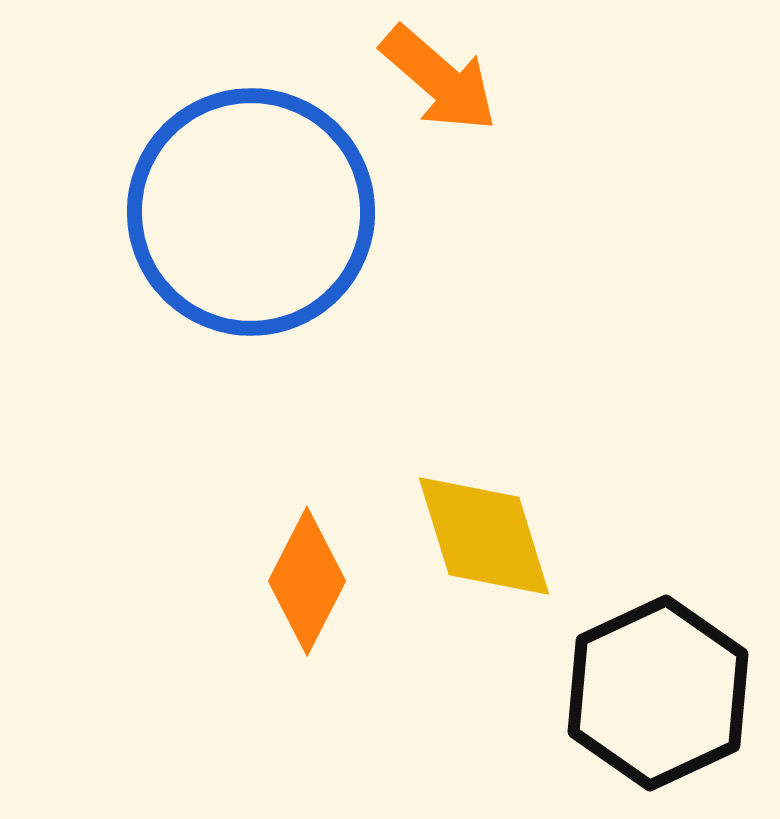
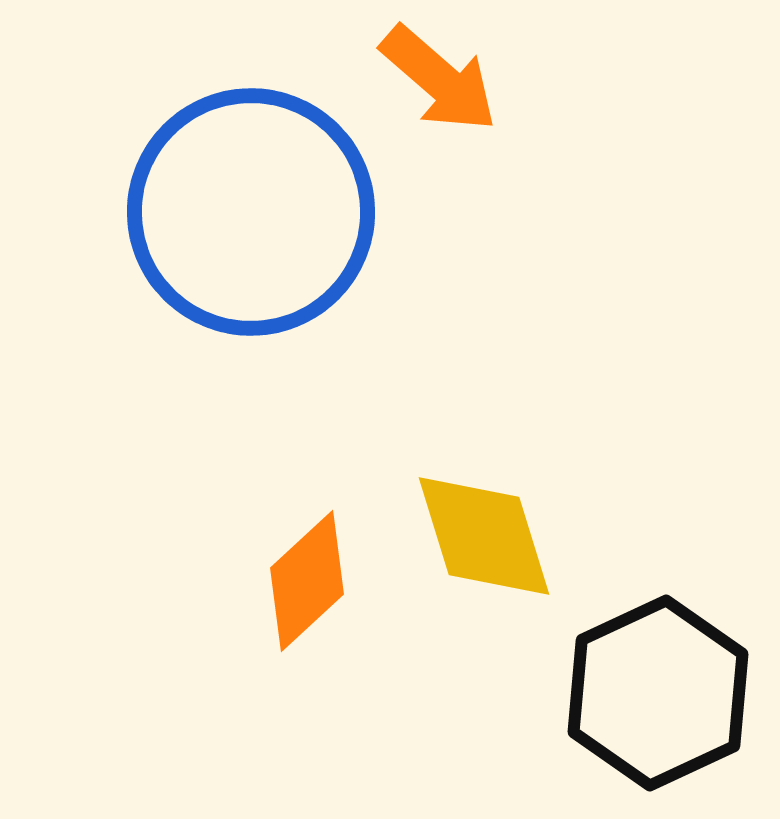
orange diamond: rotated 20 degrees clockwise
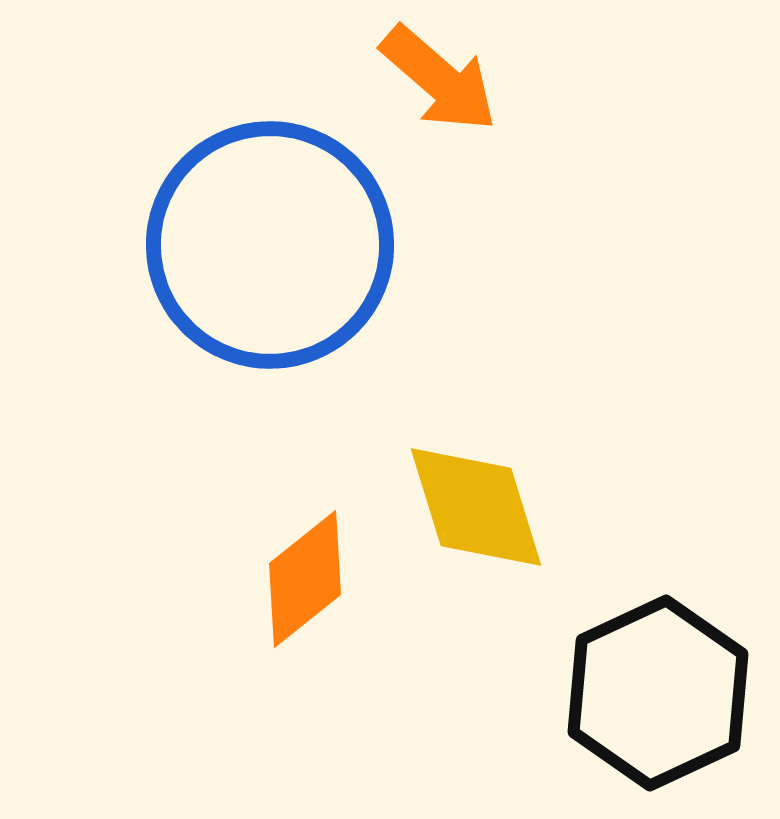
blue circle: moved 19 px right, 33 px down
yellow diamond: moved 8 px left, 29 px up
orange diamond: moved 2 px left, 2 px up; rotated 4 degrees clockwise
